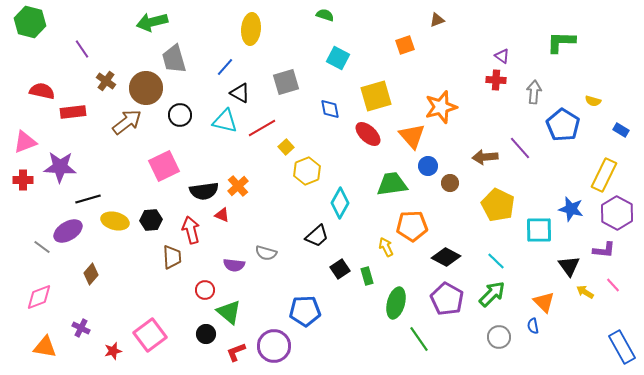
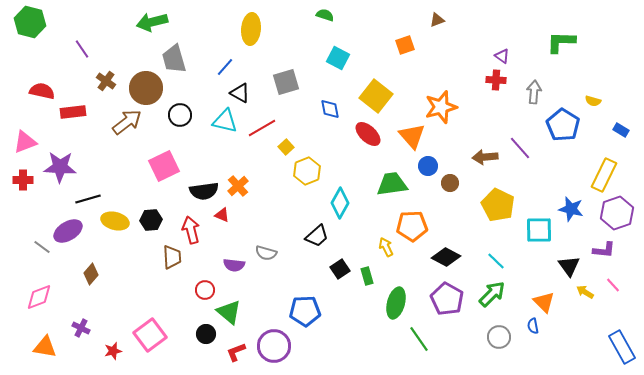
yellow square at (376, 96): rotated 36 degrees counterclockwise
purple hexagon at (617, 213): rotated 12 degrees clockwise
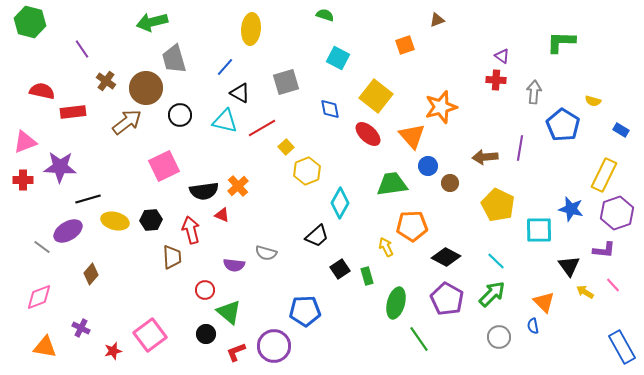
purple line at (520, 148): rotated 50 degrees clockwise
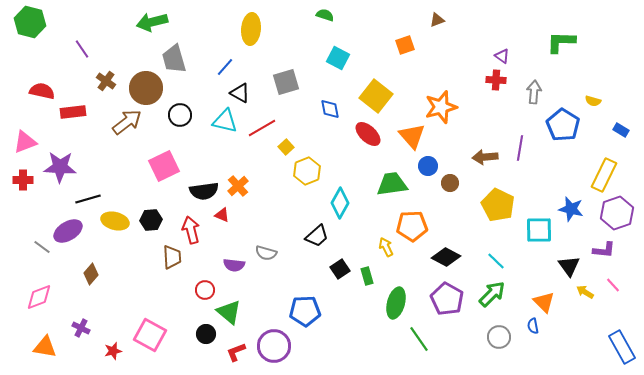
pink square at (150, 335): rotated 24 degrees counterclockwise
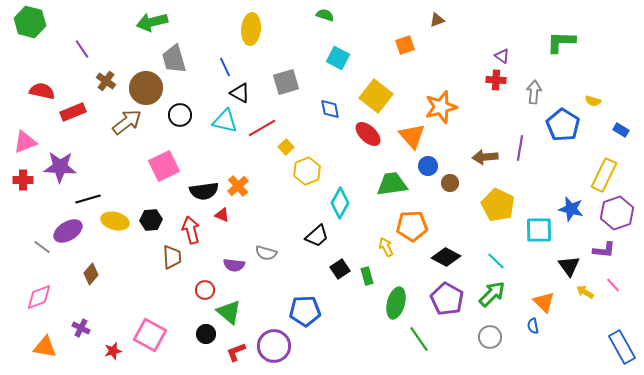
blue line at (225, 67): rotated 66 degrees counterclockwise
red rectangle at (73, 112): rotated 15 degrees counterclockwise
gray circle at (499, 337): moved 9 px left
